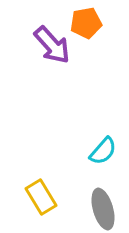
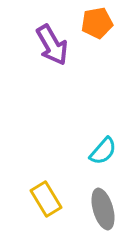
orange pentagon: moved 11 px right
purple arrow: rotated 12 degrees clockwise
yellow rectangle: moved 5 px right, 2 px down
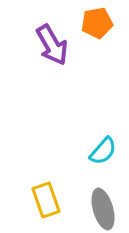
yellow rectangle: moved 1 px down; rotated 12 degrees clockwise
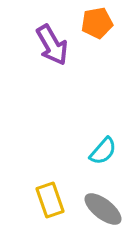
yellow rectangle: moved 4 px right
gray ellipse: rotated 36 degrees counterclockwise
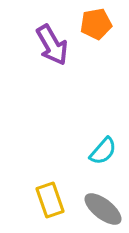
orange pentagon: moved 1 px left, 1 px down
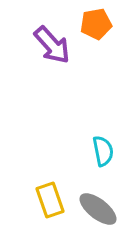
purple arrow: rotated 12 degrees counterclockwise
cyan semicircle: rotated 52 degrees counterclockwise
gray ellipse: moved 5 px left
